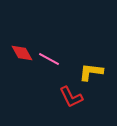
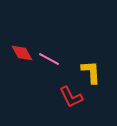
yellow L-shape: rotated 80 degrees clockwise
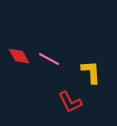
red diamond: moved 3 px left, 3 px down
red L-shape: moved 1 px left, 5 px down
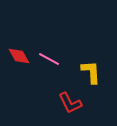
red L-shape: moved 1 px down
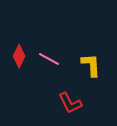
red diamond: rotated 55 degrees clockwise
yellow L-shape: moved 7 px up
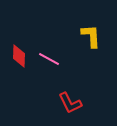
red diamond: rotated 25 degrees counterclockwise
yellow L-shape: moved 29 px up
